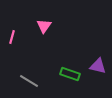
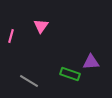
pink triangle: moved 3 px left
pink line: moved 1 px left, 1 px up
purple triangle: moved 7 px left, 4 px up; rotated 18 degrees counterclockwise
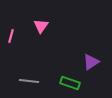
purple triangle: rotated 30 degrees counterclockwise
green rectangle: moved 9 px down
gray line: rotated 24 degrees counterclockwise
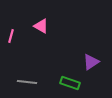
pink triangle: rotated 35 degrees counterclockwise
gray line: moved 2 px left, 1 px down
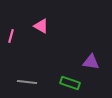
purple triangle: rotated 42 degrees clockwise
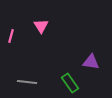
pink triangle: rotated 28 degrees clockwise
green rectangle: rotated 36 degrees clockwise
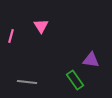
purple triangle: moved 2 px up
green rectangle: moved 5 px right, 3 px up
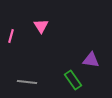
green rectangle: moved 2 px left
